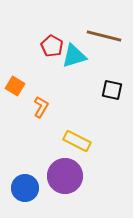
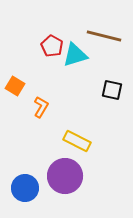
cyan triangle: moved 1 px right, 1 px up
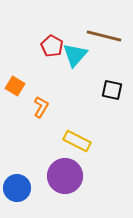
cyan triangle: rotated 32 degrees counterclockwise
blue circle: moved 8 px left
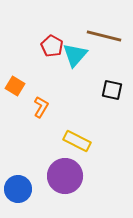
blue circle: moved 1 px right, 1 px down
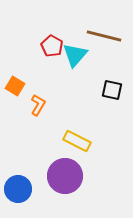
orange L-shape: moved 3 px left, 2 px up
